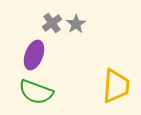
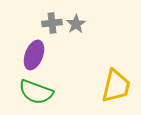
gray cross: rotated 30 degrees clockwise
yellow trapezoid: rotated 9 degrees clockwise
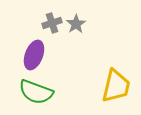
gray cross: rotated 12 degrees counterclockwise
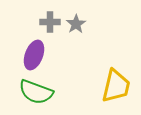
gray cross: moved 2 px left, 1 px up; rotated 18 degrees clockwise
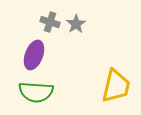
gray cross: rotated 18 degrees clockwise
green semicircle: rotated 16 degrees counterclockwise
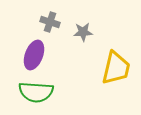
gray star: moved 7 px right, 8 px down; rotated 30 degrees clockwise
yellow trapezoid: moved 18 px up
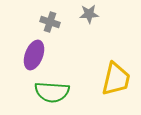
gray star: moved 6 px right, 18 px up
yellow trapezoid: moved 11 px down
green semicircle: moved 16 px right
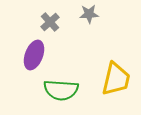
gray cross: rotated 30 degrees clockwise
green semicircle: moved 9 px right, 2 px up
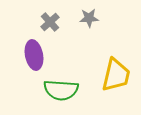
gray star: moved 4 px down
purple ellipse: rotated 32 degrees counterclockwise
yellow trapezoid: moved 4 px up
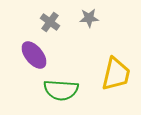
gray cross: rotated 12 degrees counterclockwise
purple ellipse: rotated 28 degrees counterclockwise
yellow trapezoid: moved 1 px up
